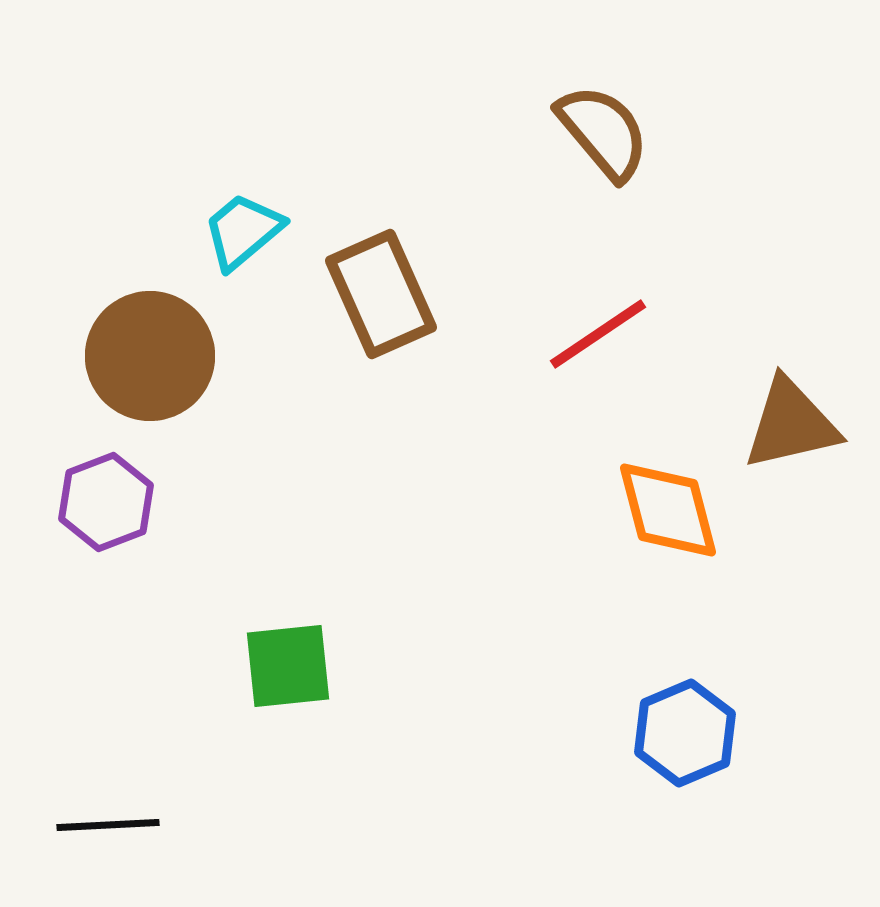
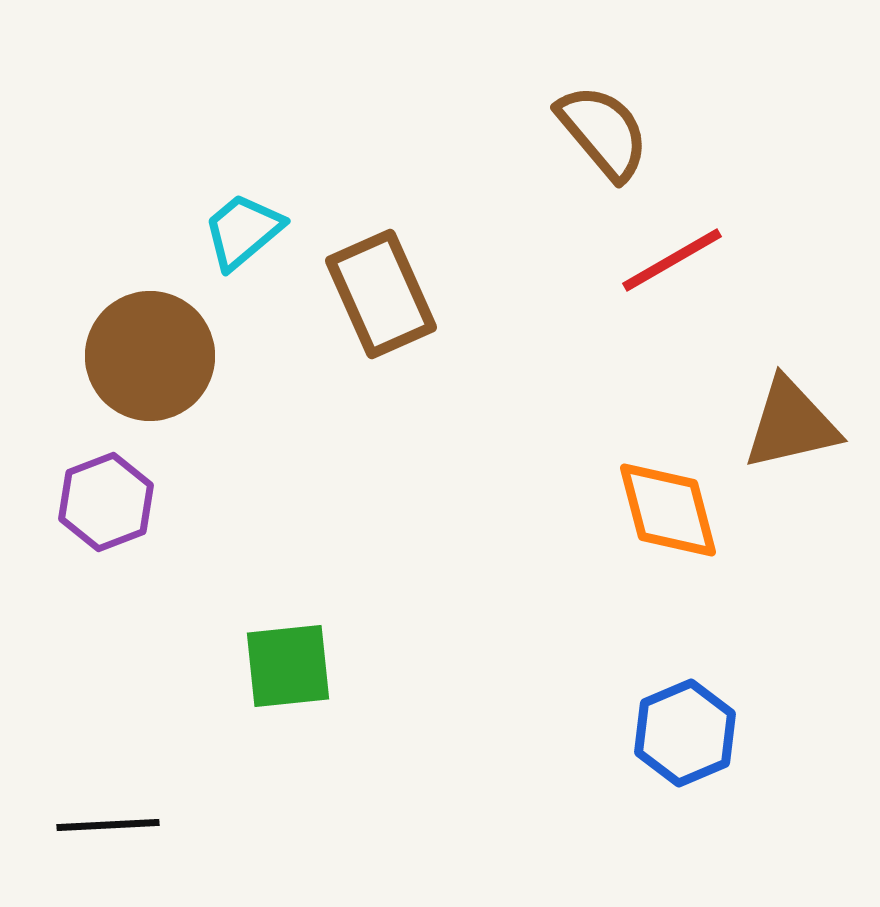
red line: moved 74 px right, 74 px up; rotated 4 degrees clockwise
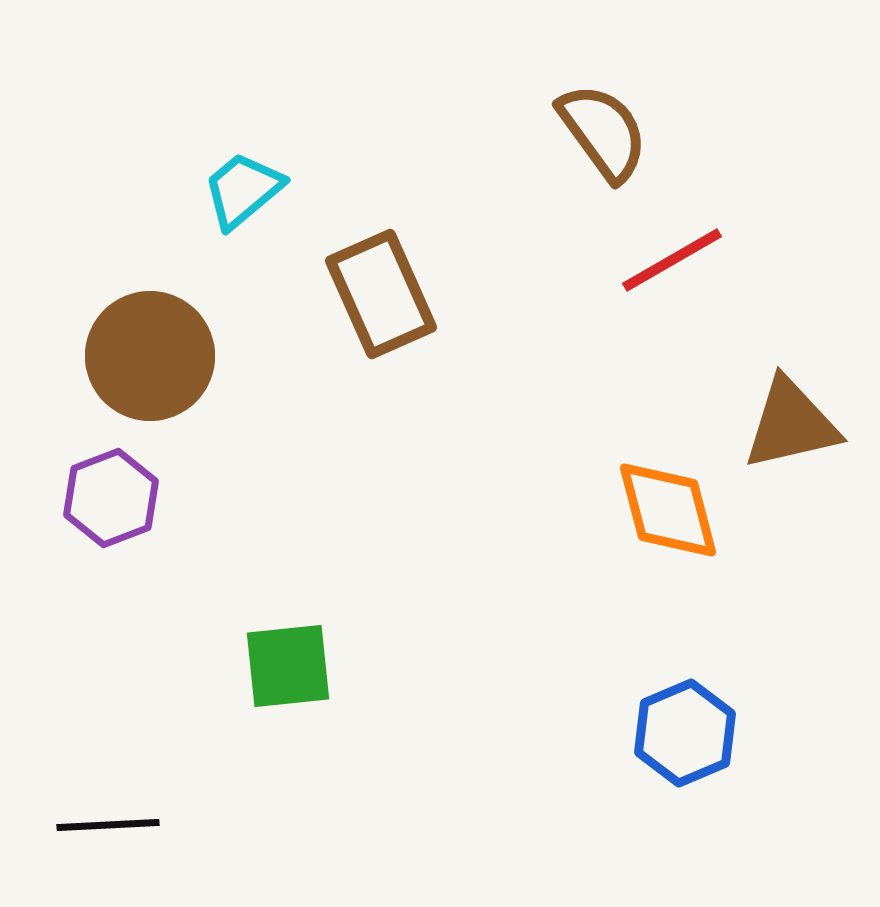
brown semicircle: rotated 4 degrees clockwise
cyan trapezoid: moved 41 px up
purple hexagon: moved 5 px right, 4 px up
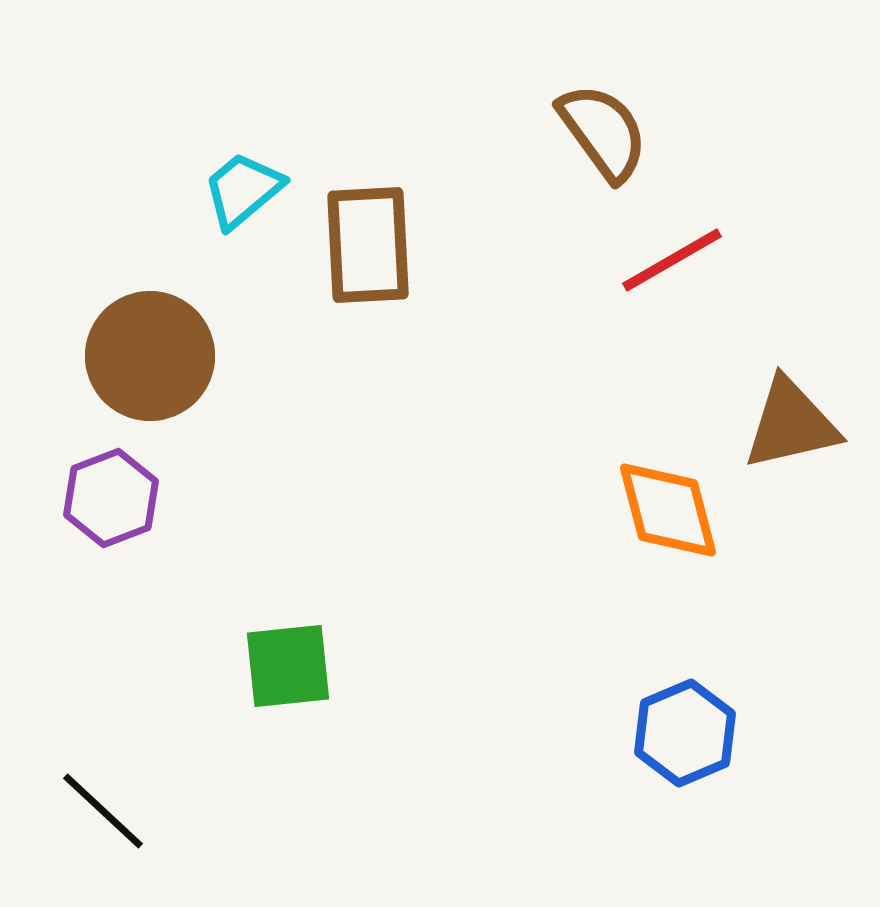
brown rectangle: moved 13 px left, 49 px up; rotated 21 degrees clockwise
black line: moved 5 px left, 14 px up; rotated 46 degrees clockwise
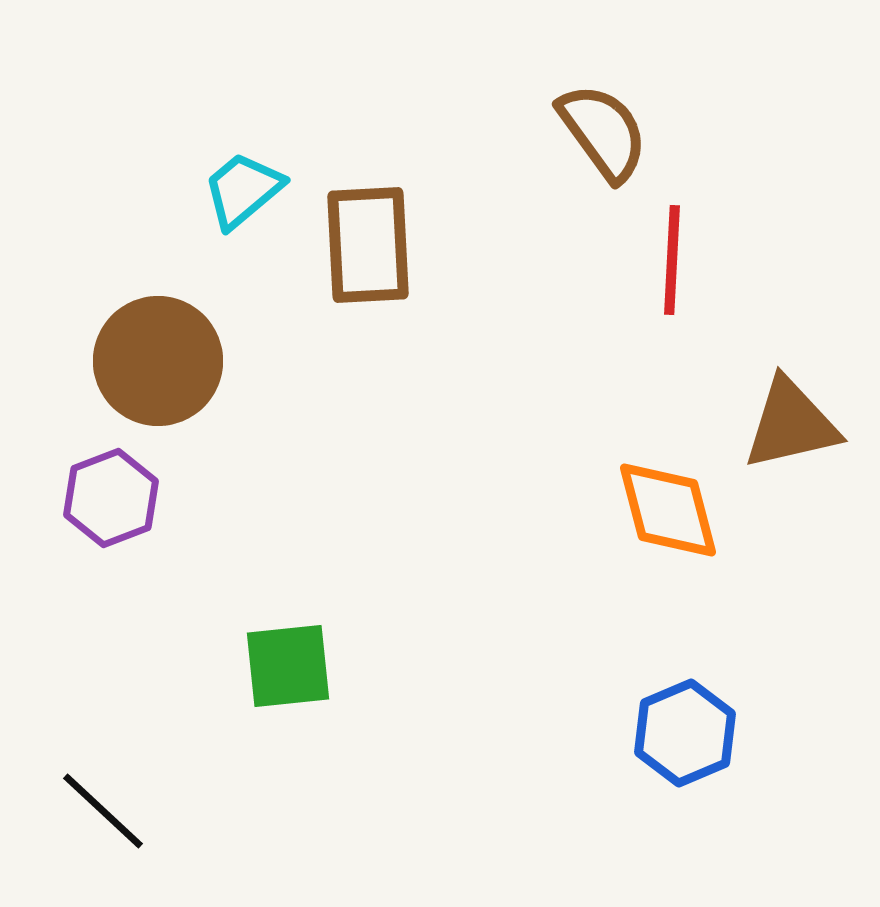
red line: rotated 57 degrees counterclockwise
brown circle: moved 8 px right, 5 px down
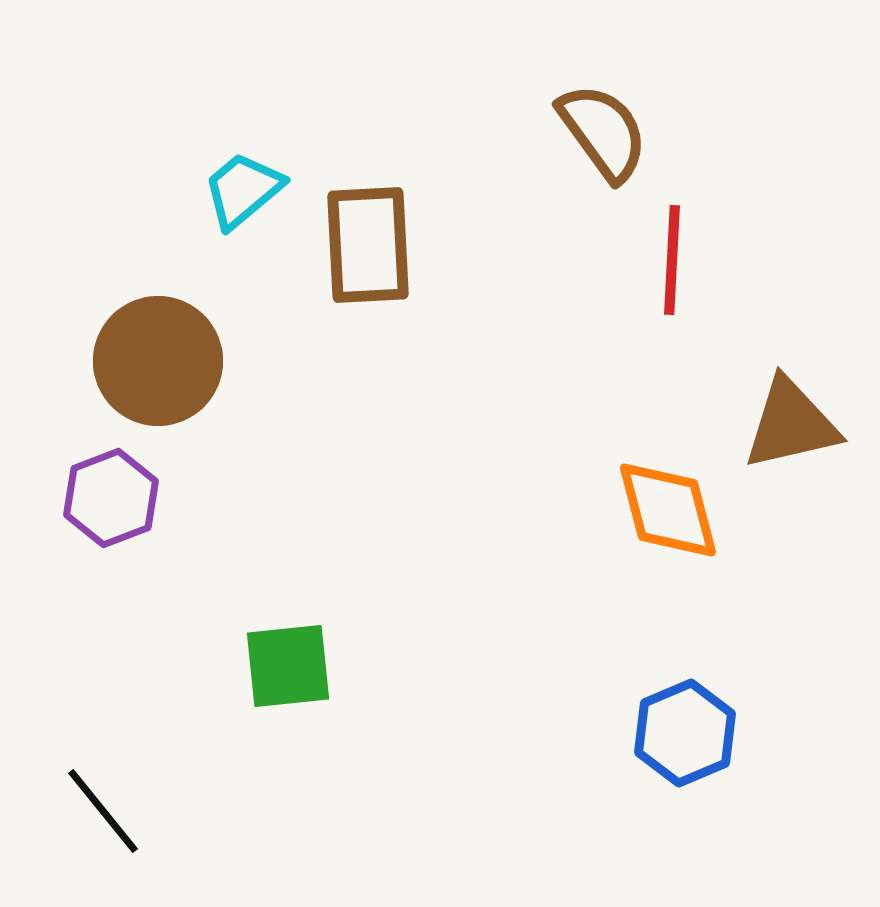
black line: rotated 8 degrees clockwise
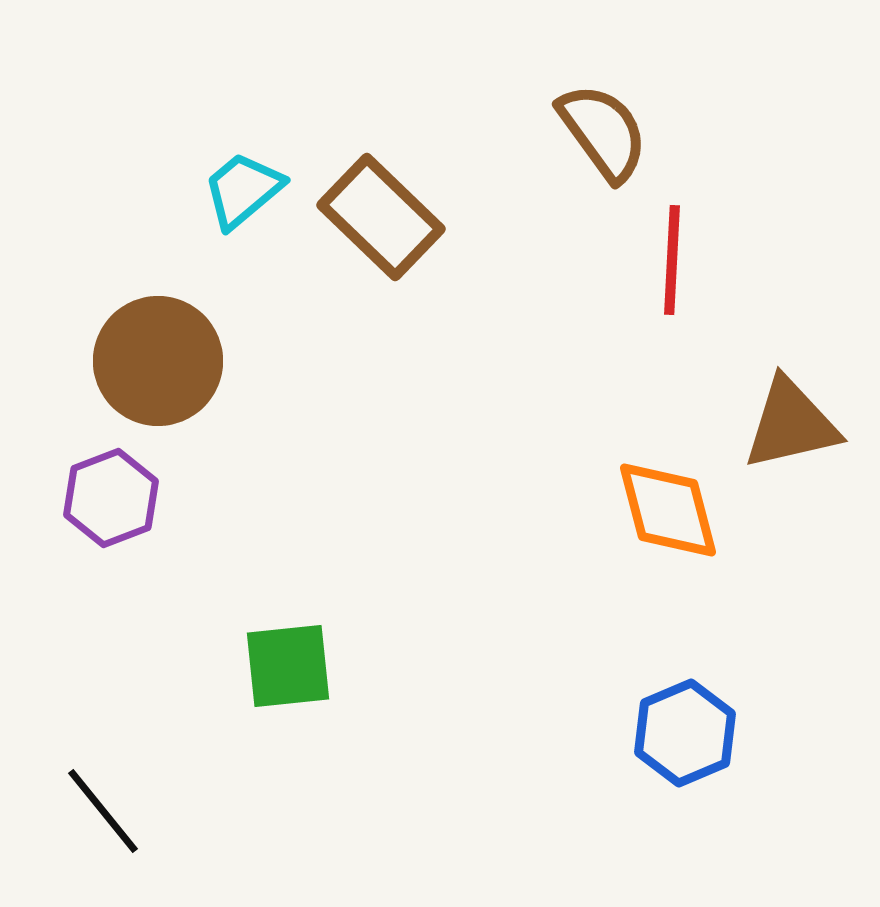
brown rectangle: moved 13 px right, 28 px up; rotated 43 degrees counterclockwise
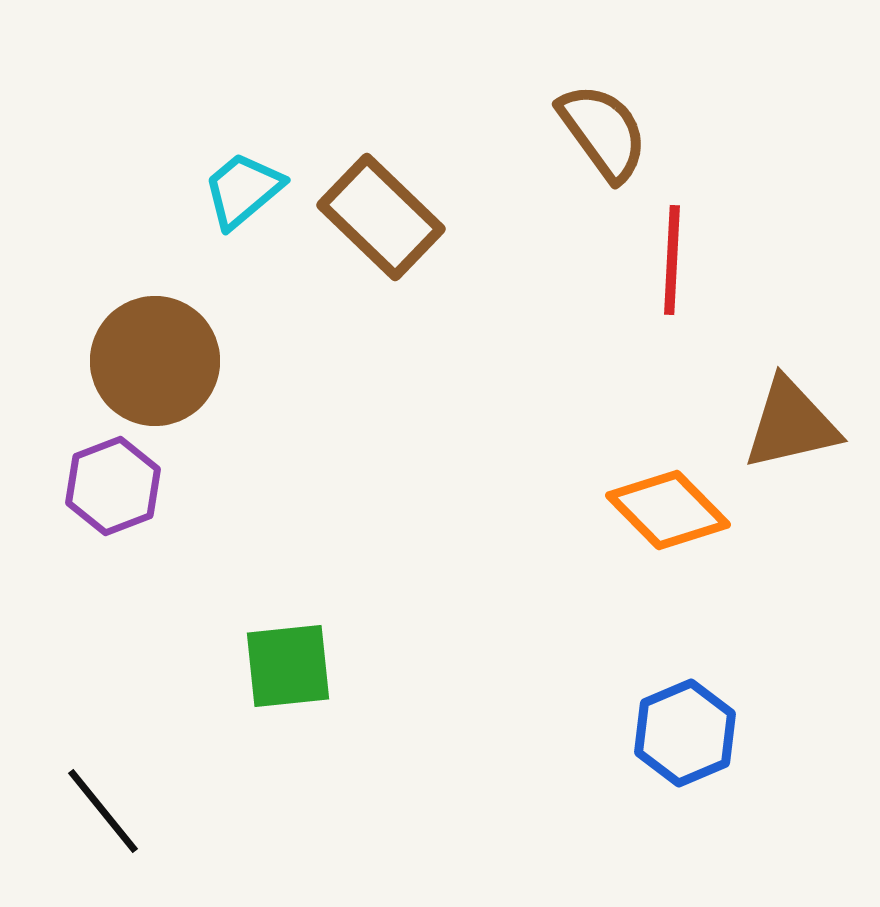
brown circle: moved 3 px left
purple hexagon: moved 2 px right, 12 px up
orange diamond: rotated 30 degrees counterclockwise
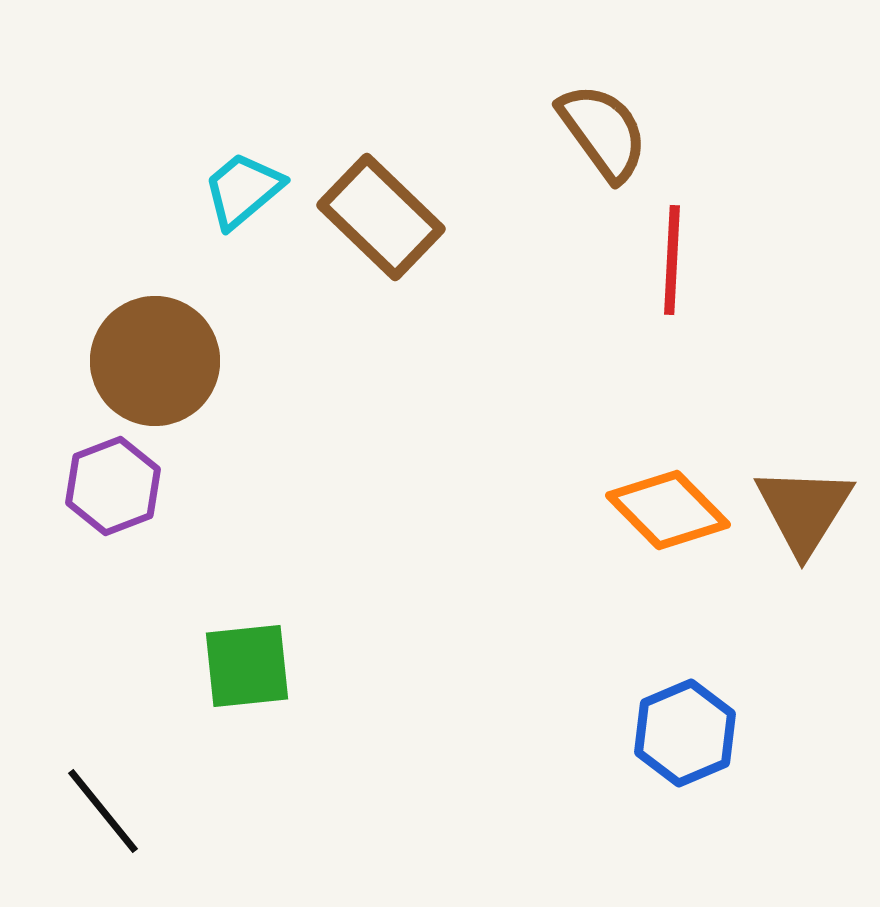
brown triangle: moved 13 px right, 86 px down; rotated 45 degrees counterclockwise
green square: moved 41 px left
